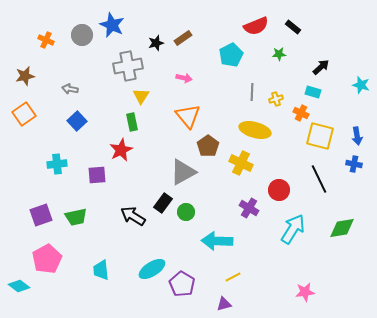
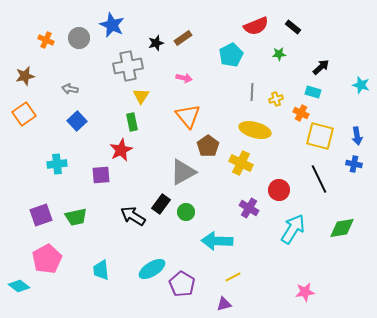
gray circle at (82, 35): moved 3 px left, 3 px down
purple square at (97, 175): moved 4 px right
black rectangle at (163, 203): moved 2 px left, 1 px down
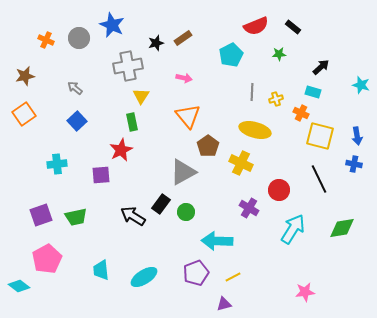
gray arrow at (70, 89): moved 5 px right, 1 px up; rotated 28 degrees clockwise
cyan ellipse at (152, 269): moved 8 px left, 8 px down
purple pentagon at (182, 284): moved 14 px right, 11 px up; rotated 20 degrees clockwise
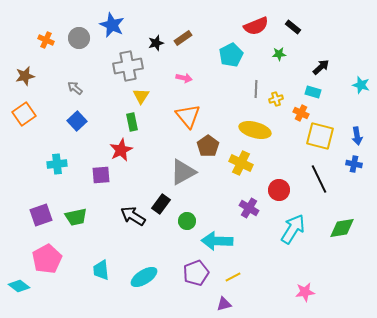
gray line at (252, 92): moved 4 px right, 3 px up
green circle at (186, 212): moved 1 px right, 9 px down
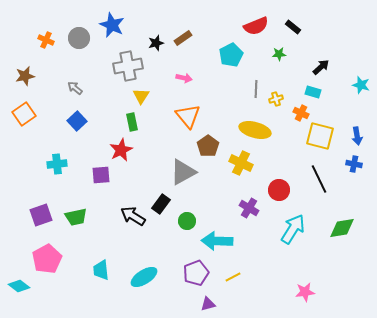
purple triangle at (224, 304): moved 16 px left
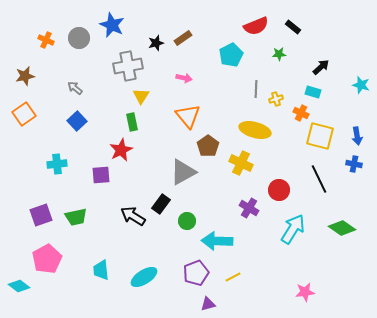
green diamond at (342, 228): rotated 44 degrees clockwise
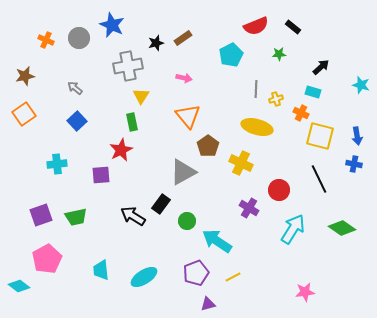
yellow ellipse at (255, 130): moved 2 px right, 3 px up
cyan arrow at (217, 241): rotated 32 degrees clockwise
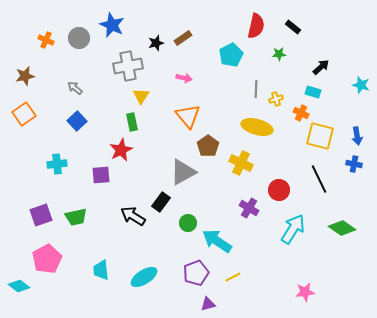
red semicircle at (256, 26): rotated 55 degrees counterclockwise
black rectangle at (161, 204): moved 2 px up
green circle at (187, 221): moved 1 px right, 2 px down
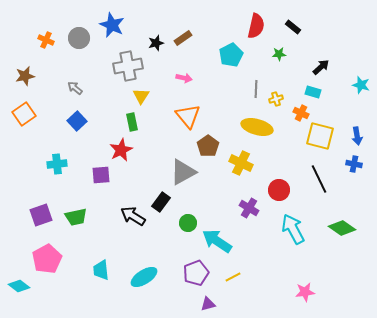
cyan arrow at (293, 229): rotated 60 degrees counterclockwise
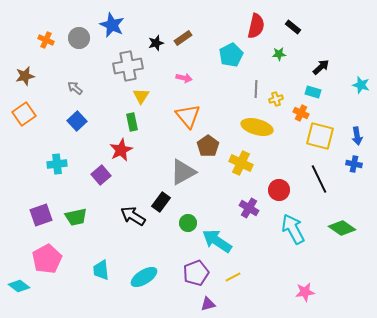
purple square at (101, 175): rotated 36 degrees counterclockwise
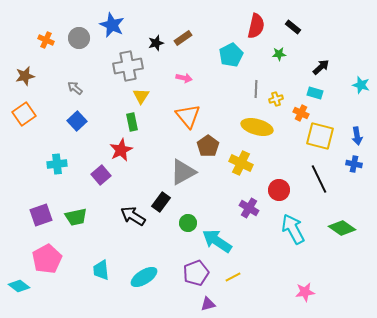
cyan rectangle at (313, 92): moved 2 px right, 1 px down
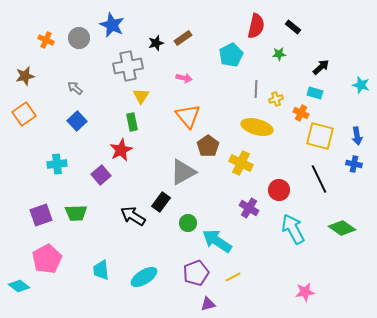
green trapezoid at (76, 217): moved 4 px up; rotated 10 degrees clockwise
